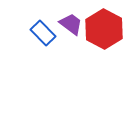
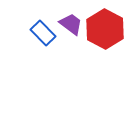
red hexagon: moved 1 px right
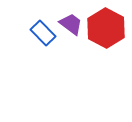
red hexagon: moved 1 px right, 1 px up
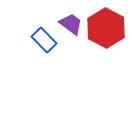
blue rectangle: moved 1 px right, 7 px down
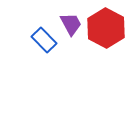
purple trapezoid: rotated 25 degrees clockwise
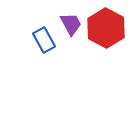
blue rectangle: rotated 15 degrees clockwise
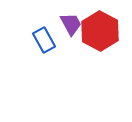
red hexagon: moved 6 px left, 3 px down
